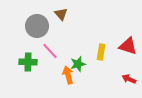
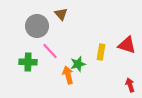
red triangle: moved 1 px left, 1 px up
red arrow: moved 1 px right, 6 px down; rotated 48 degrees clockwise
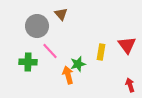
red triangle: rotated 36 degrees clockwise
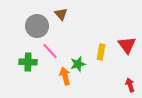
orange arrow: moved 3 px left, 1 px down
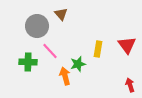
yellow rectangle: moved 3 px left, 3 px up
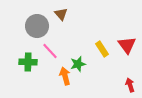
yellow rectangle: moved 4 px right; rotated 42 degrees counterclockwise
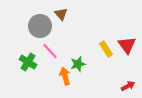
gray circle: moved 3 px right
yellow rectangle: moved 4 px right
green cross: rotated 30 degrees clockwise
red arrow: moved 2 px left, 1 px down; rotated 80 degrees clockwise
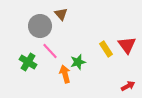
green star: moved 2 px up
orange arrow: moved 2 px up
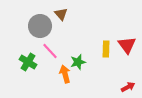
yellow rectangle: rotated 35 degrees clockwise
red arrow: moved 1 px down
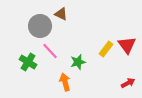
brown triangle: rotated 24 degrees counterclockwise
yellow rectangle: rotated 35 degrees clockwise
orange arrow: moved 8 px down
red arrow: moved 4 px up
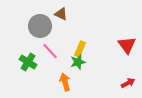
yellow rectangle: moved 26 px left; rotated 14 degrees counterclockwise
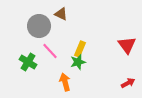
gray circle: moved 1 px left
